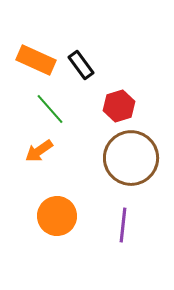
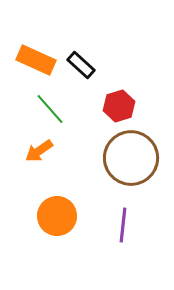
black rectangle: rotated 12 degrees counterclockwise
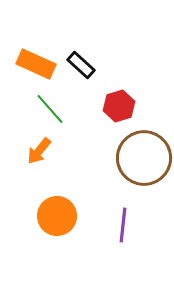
orange rectangle: moved 4 px down
orange arrow: rotated 16 degrees counterclockwise
brown circle: moved 13 px right
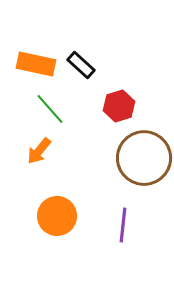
orange rectangle: rotated 12 degrees counterclockwise
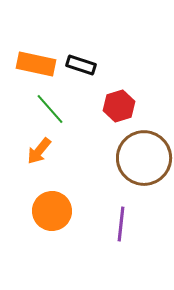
black rectangle: rotated 24 degrees counterclockwise
orange circle: moved 5 px left, 5 px up
purple line: moved 2 px left, 1 px up
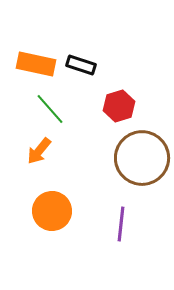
brown circle: moved 2 px left
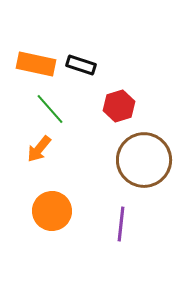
orange arrow: moved 2 px up
brown circle: moved 2 px right, 2 px down
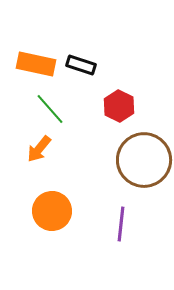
red hexagon: rotated 16 degrees counterclockwise
